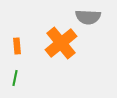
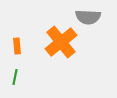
orange cross: moved 1 px up
green line: moved 1 px up
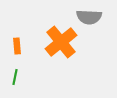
gray semicircle: moved 1 px right
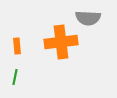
gray semicircle: moved 1 px left, 1 px down
orange cross: rotated 32 degrees clockwise
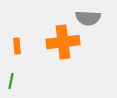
orange cross: moved 2 px right
green line: moved 4 px left, 4 px down
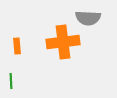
green line: rotated 14 degrees counterclockwise
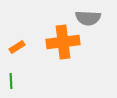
orange rectangle: moved 1 px down; rotated 63 degrees clockwise
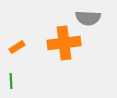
orange cross: moved 1 px right, 1 px down
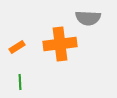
orange cross: moved 4 px left, 1 px down
green line: moved 9 px right, 1 px down
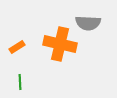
gray semicircle: moved 5 px down
orange cross: rotated 20 degrees clockwise
